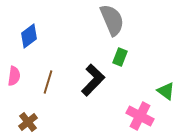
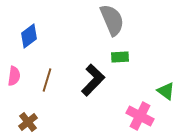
green rectangle: rotated 66 degrees clockwise
brown line: moved 1 px left, 2 px up
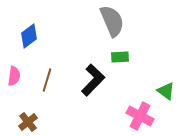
gray semicircle: moved 1 px down
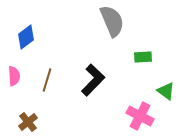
blue diamond: moved 3 px left, 1 px down
green rectangle: moved 23 px right
pink semicircle: rotated 12 degrees counterclockwise
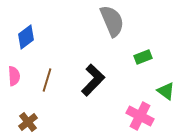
green rectangle: rotated 18 degrees counterclockwise
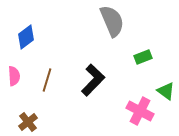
pink cross: moved 5 px up
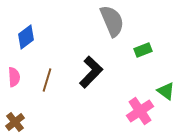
green rectangle: moved 7 px up
pink semicircle: moved 1 px down
black L-shape: moved 2 px left, 8 px up
pink cross: rotated 28 degrees clockwise
brown cross: moved 13 px left
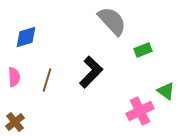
gray semicircle: rotated 20 degrees counterclockwise
blue diamond: rotated 20 degrees clockwise
pink cross: rotated 8 degrees clockwise
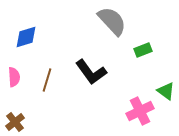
black L-shape: rotated 100 degrees clockwise
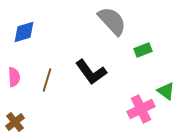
blue diamond: moved 2 px left, 5 px up
pink cross: moved 1 px right, 2 px up
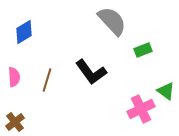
blue diamond: rotated 15 degrees counterclockwise
